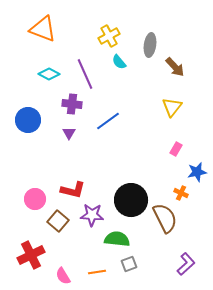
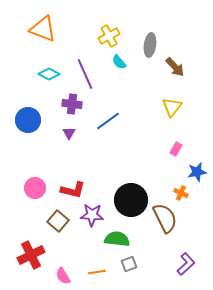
pink circle: moved 11 px up
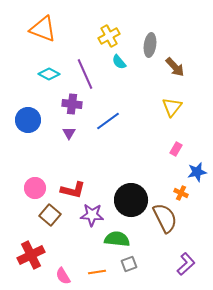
brown square: moved 8 px left, 6 px up
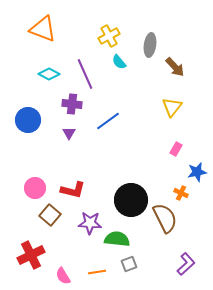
purple star: moved 2 px left, 8 px down
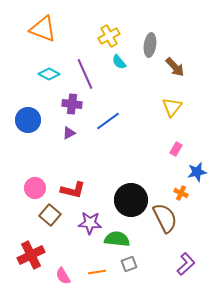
purple triangle: rotated 32 degrees clockwise
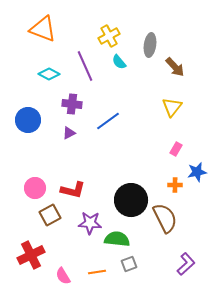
purple line: moved 8 px up
orange cross: moved 6 px left, 8 px up; rotated 24 degrees counterclockwise
brown square: rotated 20 degrees clockwise
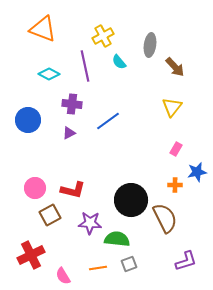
yellow cross: moved 6 px left
purple line: rotated 12 degrees clockwise
purple L-shape: moved 3 px up; rotated 25 degrees clockwise
orange line: moved 1 px right, 4 px up
